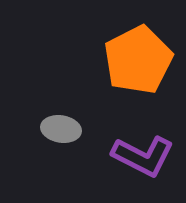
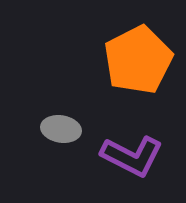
purple L-shape: moved 11 px left
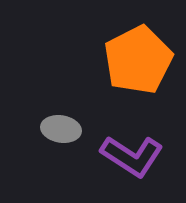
purple L-shape: rotated 6 degrees clockwise
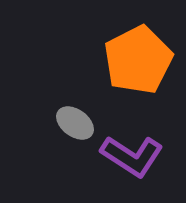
gray ellipse: moved 14 px right, 6 px up; rotated 27 degrees clockwise
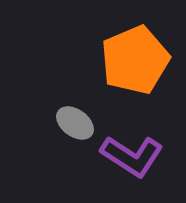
orange pentagon: moved 3 px left; rotated 4 degrees clockwise
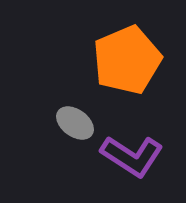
orange pentagon: moved 8 px left
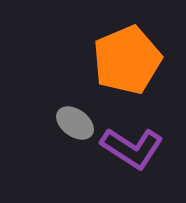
purple L-shape: moved 8 px up
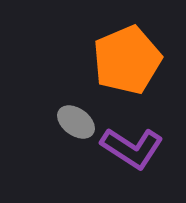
gray ellipse: moved 1 px right, 1 px up
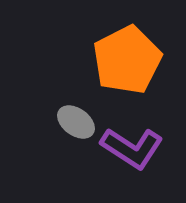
orange pentagon: rotated 4 degrees counterclockwise
